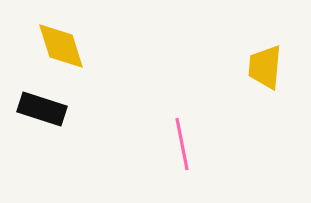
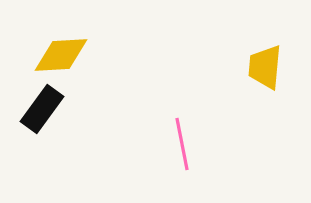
yellow diamond: moved 9 px down; rotated 76 degrees counterclockwise
black rectangle: rotated 72 degrees counterclockwise
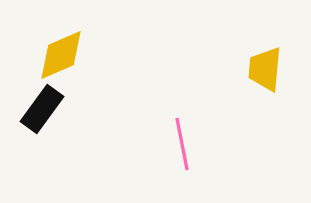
yellow diamond: rotated 20 degrees counterclockwise
yellow trapezoid: moved 2 px down
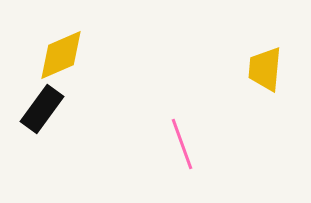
pink line: rotated 9 degrees counterclockwise
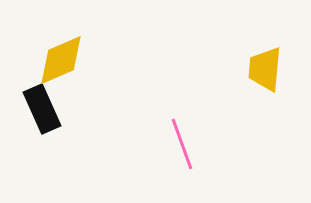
yellow diamond: moved 5 px down
black rectangle: rotated 60 degrees counterclockwise
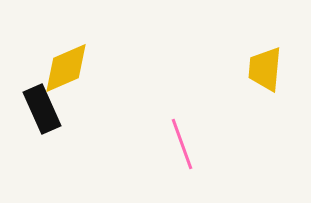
yellow diamond: moved 5 px right, 8 px down
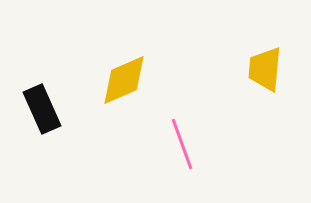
yellow diamond: moved 58 px right, 12 px down
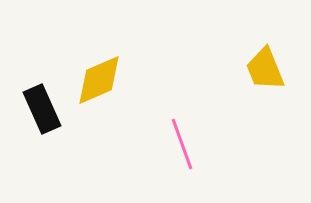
yellow trapezoid: rotated 27 degrees counterclockwise
yellow diamond: moved 25 px left
